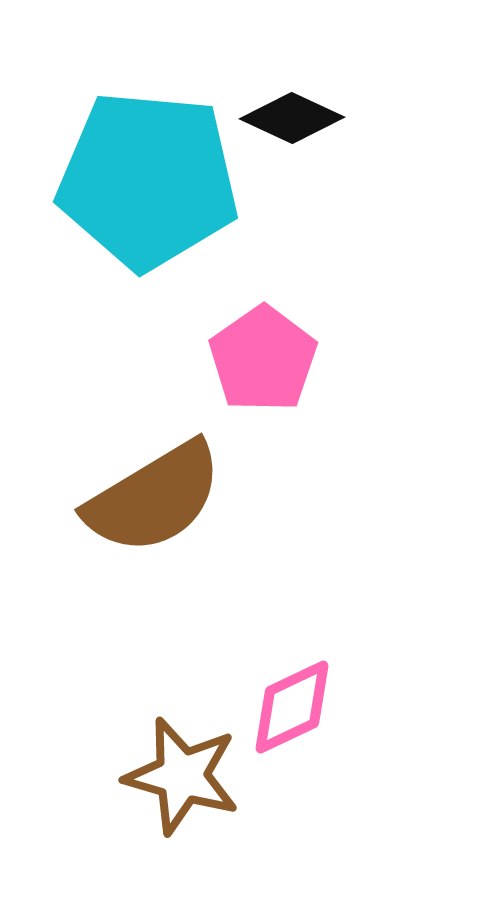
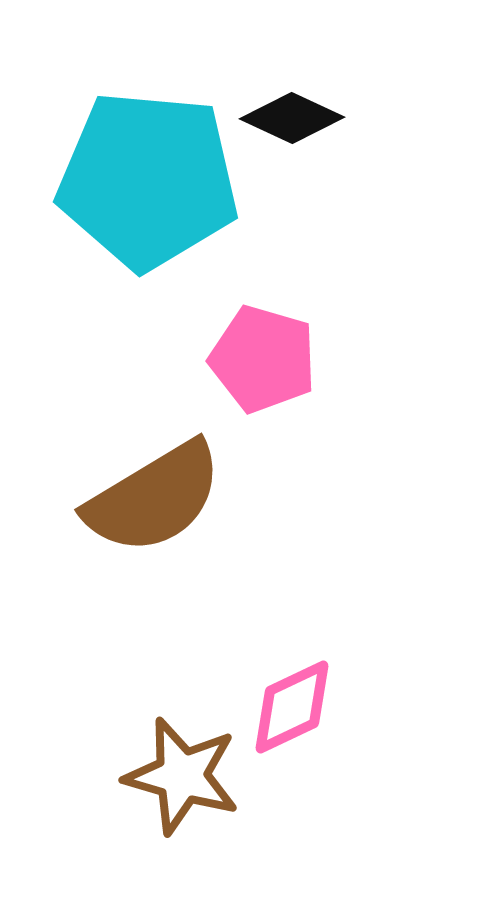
pink pentagon: rotated 21 degrees counterclockwise
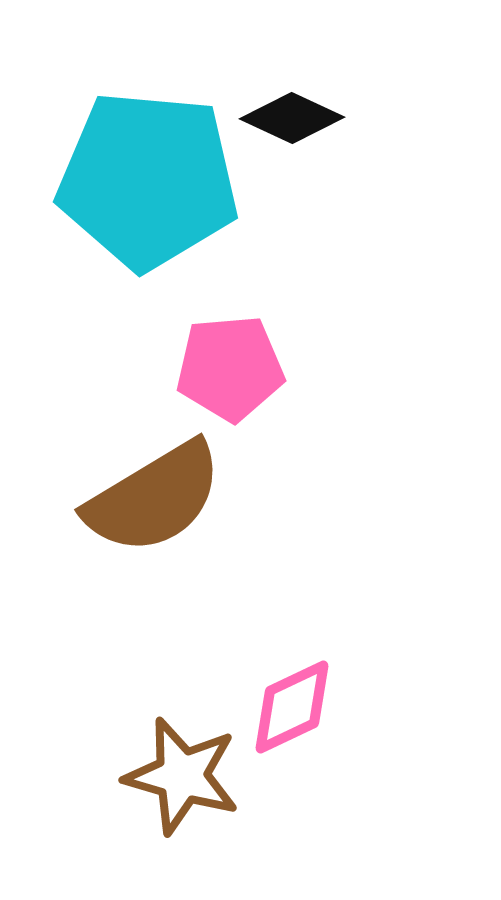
pink pentagon: moved 33 px left, 9 px down; rotated 21 degrees counterclockwise
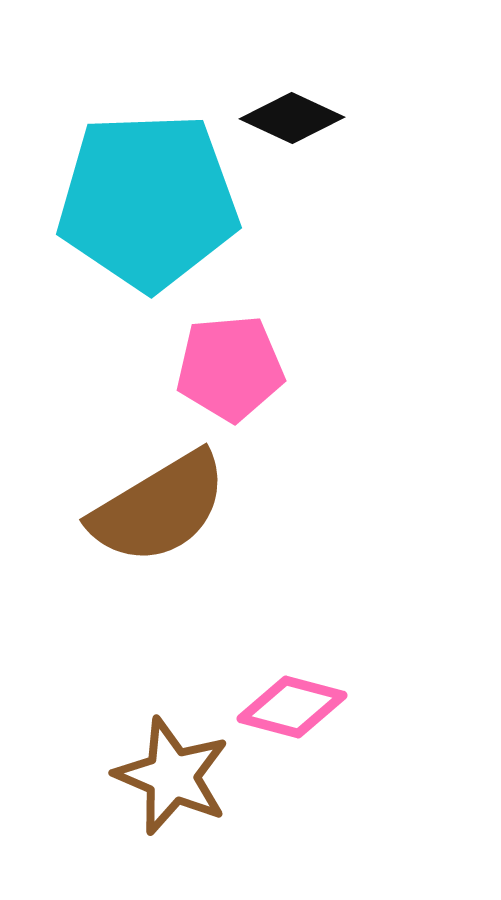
cyan pentagon: moved 21 px down; rotated 7 degrees counterclockwise
brown semicircle: moved 5 px right, 10 px down
pink diamond: rotated 40 degrees clockwise
brown star: moved 10 px left; rotated 7 degrees clockwise
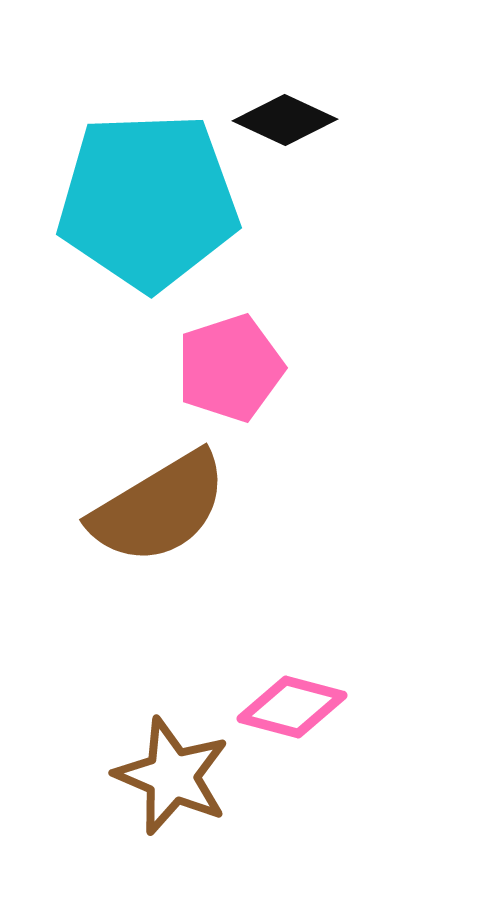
black diamond: moved 7 px left, 2 px down
pink pentagon: rotated 13 degrees counterclockwise
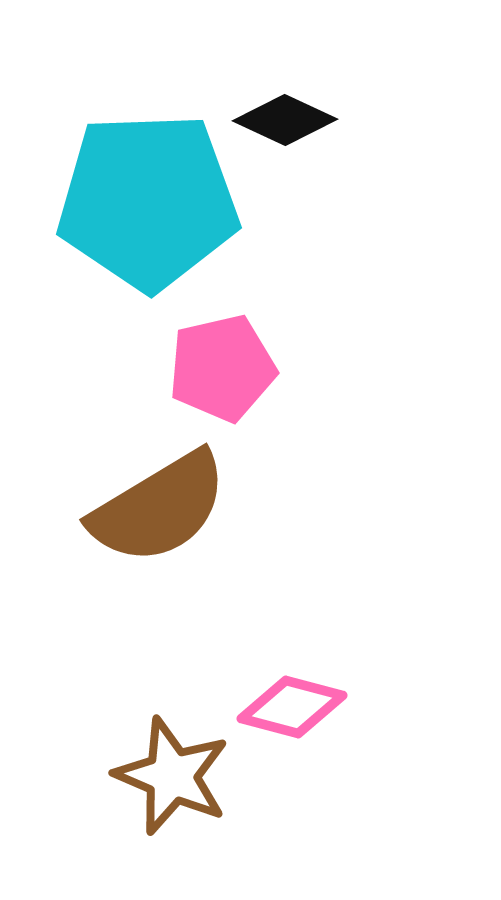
pink pentagon: moved 8 px left; rotated 5 degrees clockwise
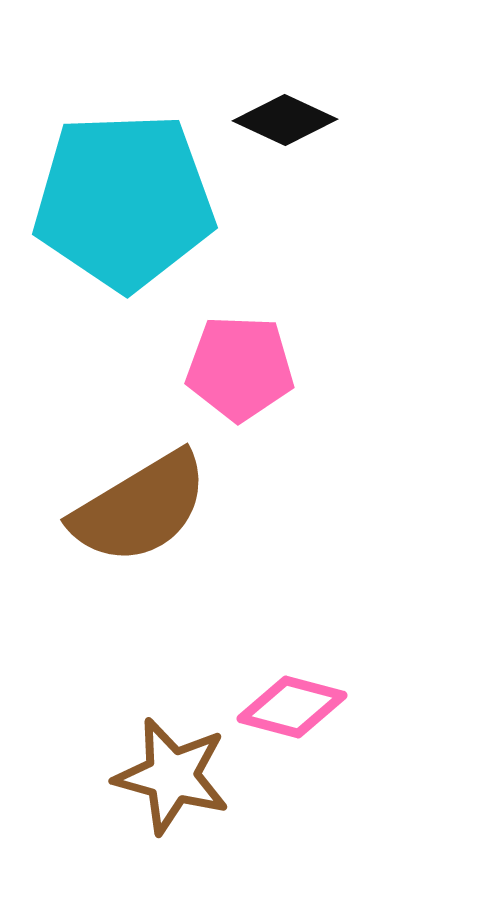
cyan pentagon: moved 24 px left
pink pentagon: moved 18 px right; rotated 15 degrees clockwise
brown semicircle: moved 19 px left
brown star: rotated 8 degrees counterclockwise
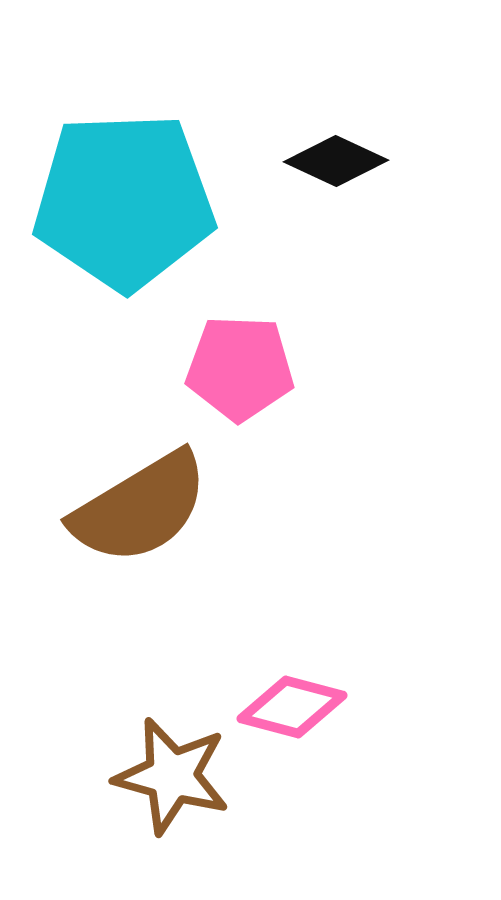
black diamond: moved 51 px right, 41 px down
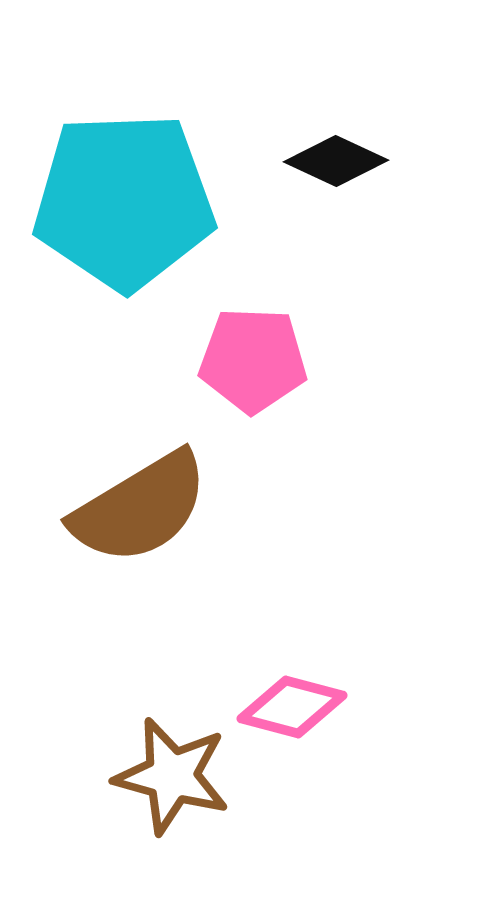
pink pentagon: moved 13 px right, 8 px up
